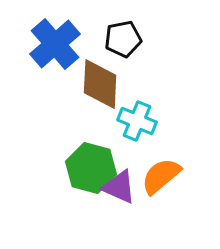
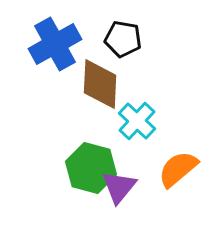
black pentagon: rotated 21 degrees clockwise
blue cross: rotated 12 degrees clockwise
cyan cross: rotated 21 degrees clockwise
orange semicircle: moved 17 px right, 7 px up
purple triangle: rotated 45 degrees clockwise
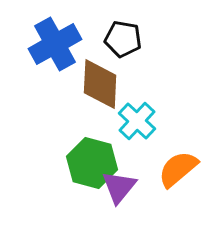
green hexagon: moved 1 px right, 5 px up
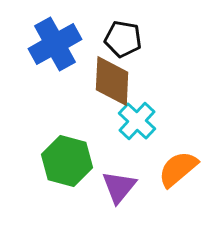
brown diamond: moved 12 px right, 3 px up
green hexagon: moved 25 px left, 2 px up
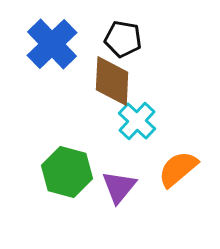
blue cross: moved 3 px left; rotated 15 degrees counterclockwise
green hexagon: moved 11 px down
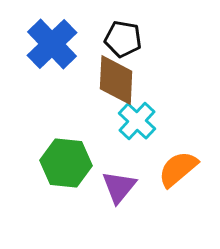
brown diamond: moved 4 px right, 1 px up
green hexagon: moved 1 px left, 9 px up; rotated 9 degrees counterclockwise
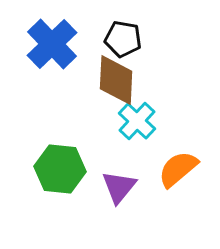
green hexagon: moved 6 px left, 6 px down
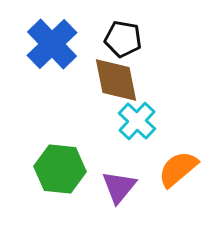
brown diamond: rotated 14 degrees counterclockwise
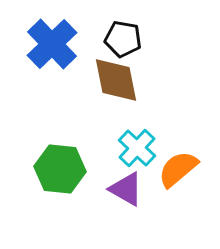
cyan cross: moved 27 px down
purple triangle: moved 7 px right, 2 px down; rotated 39 degrees counterclockwise
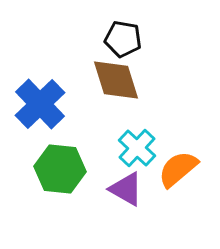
blue cross: moved 12 px left, 60 px down
brown diamond: rotated 6 degrees counterclockwise
